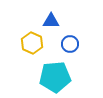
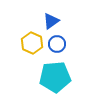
blue triangle: rotated 36 degrees counterclockwise
blue circle: moved 13 px left
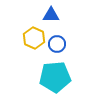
blue triangle: moved 6 px up; rotated 36 degrees clockwise
yellow hexagon: moved 2 px right, 5 px up
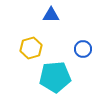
yellow hexagon: moved 3 px left, 10 px down; rotated 20 degrees clockwise
blue circle: moved 26 px right, 5 px down
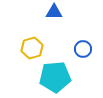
blue triangle: moved 3 px right, 3 px up
yellow hexagon: moved 1 px right
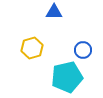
blue circle: moved 1 px down
cyan pentagon: moved 12 px right; rotated 8 degrees counterclockwise
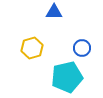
blue circle: moved 1 px left, 2 px up
